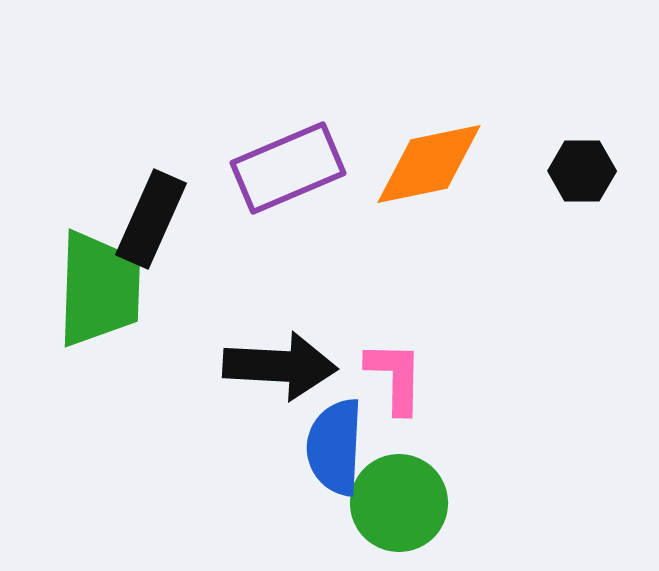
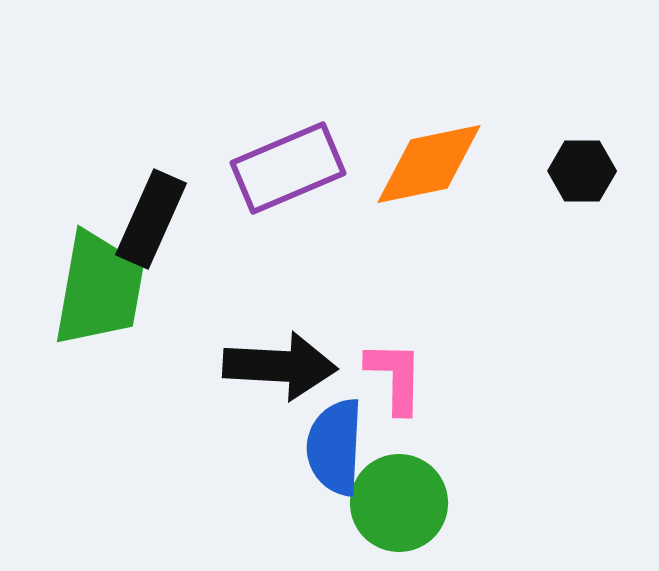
green trapezoid: rotated 8 degrees clockwise
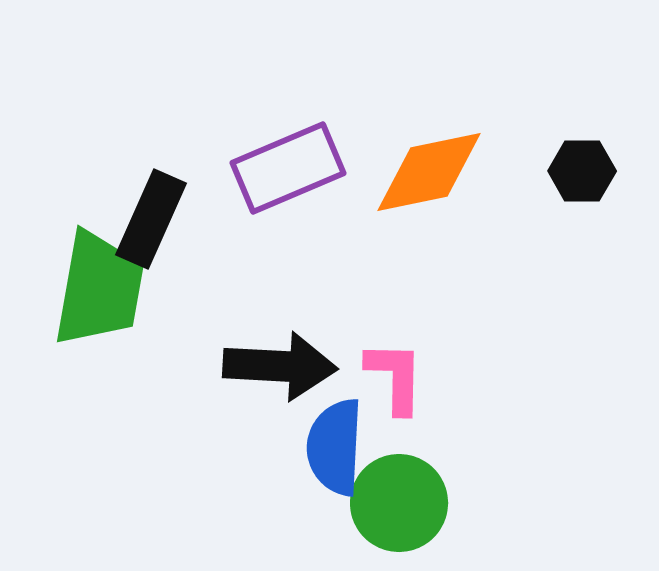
orange diamond: moved 8 px down
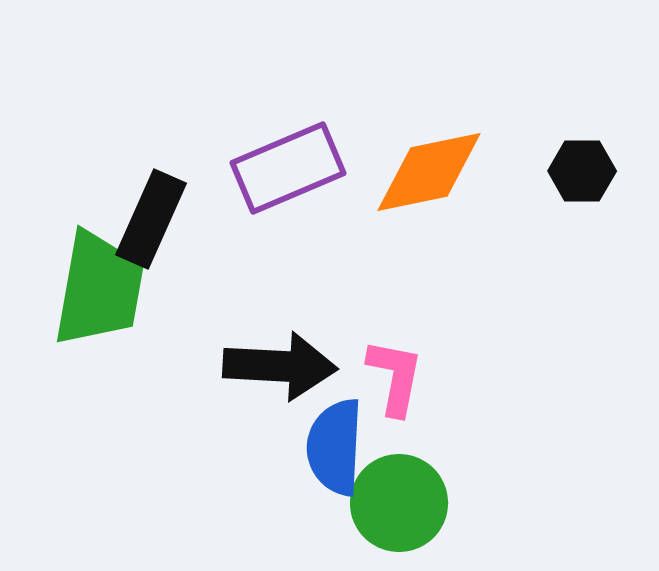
pink L-shape: rotated 10 degrees clockwise
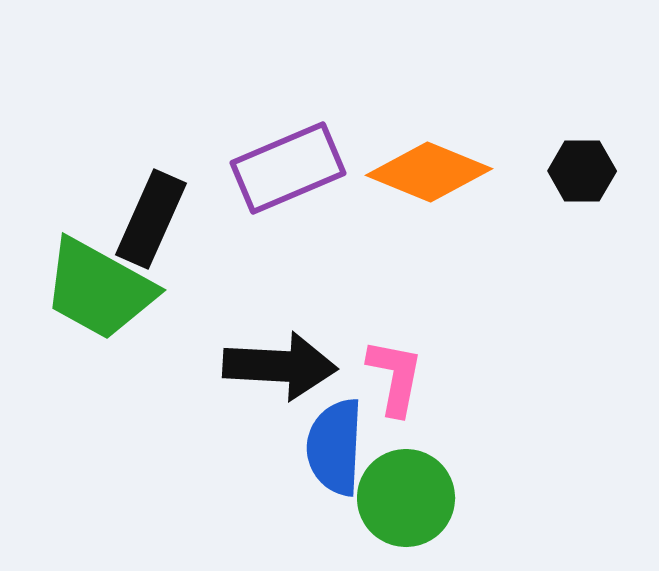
orange diamond: rotated 34 degrees clockwise
green trapezoid: rotated 109 degrees clockwise
green circle: moved 7 px right, 5 px up
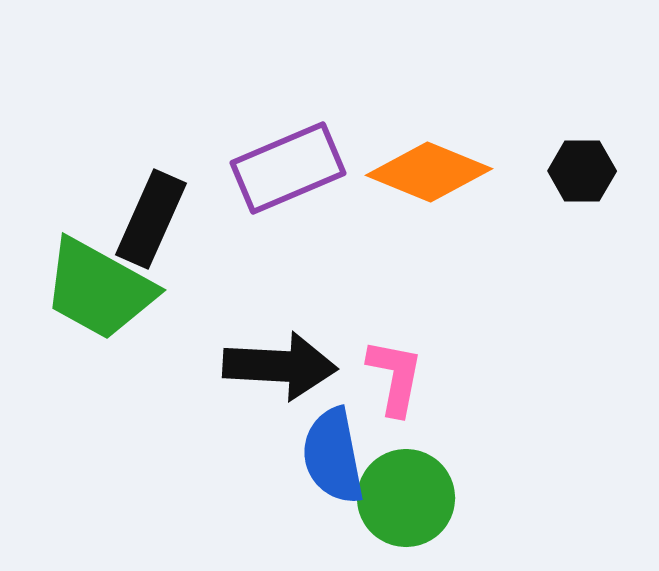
blue semicircle: moved 2 px left, 9 px down; rotated 14 degrees counterclockwise
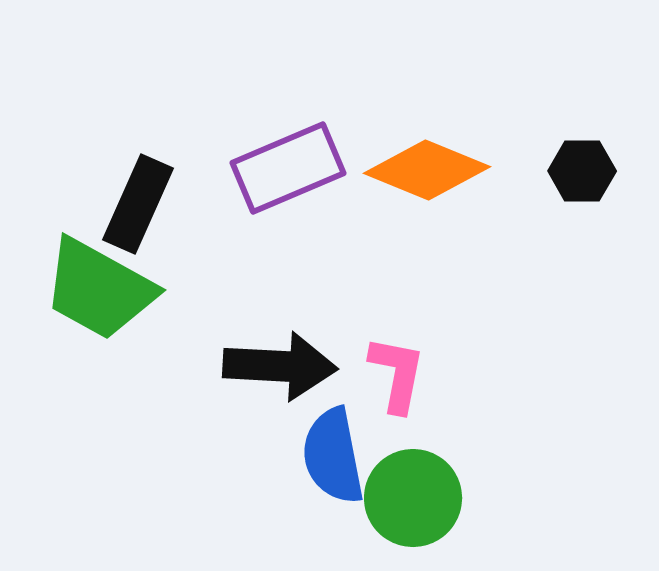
orange diamond: moved 2 px left, 2 px up
black rectangle: moved 13 px left, 15 px up
pink L-shape: moved 2 px right, 3 px up
green circle: moved 7 px right
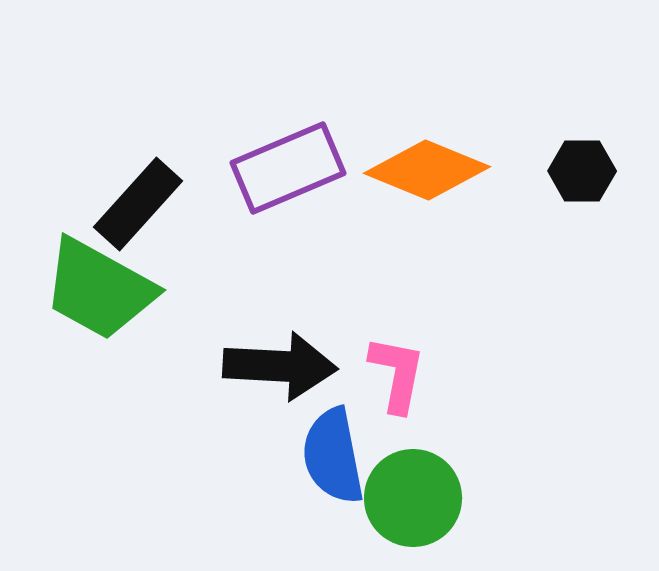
black rectangle: rotated 18 degrees clockwise
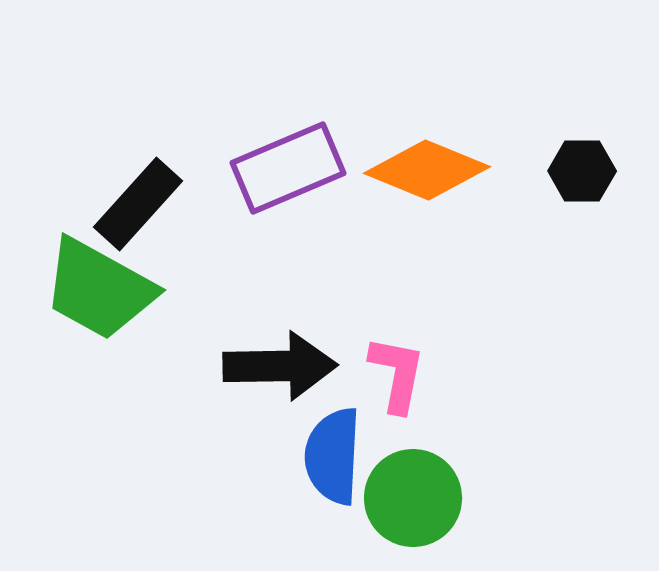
black arrow: rotated 4 degrees counterclockwise
blue semicircle: rotated 14 degrees clockwise
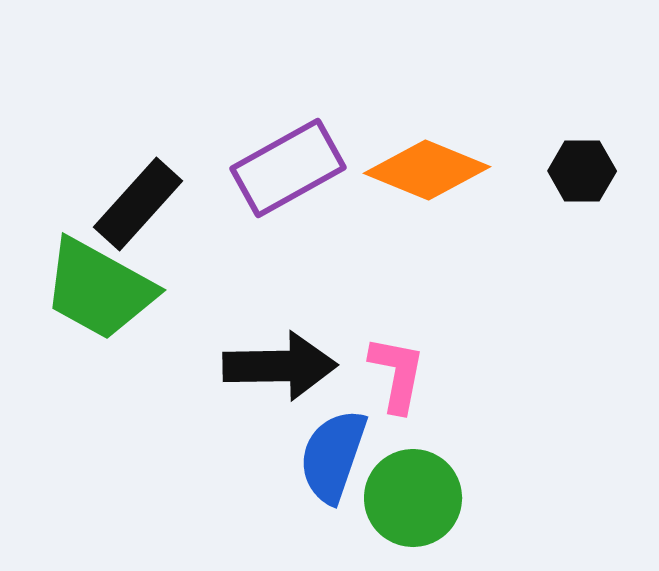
purple rectangle: rotated 6 degrees counterclockwise
blue semicircle: rotated 16 degrees clockwise
